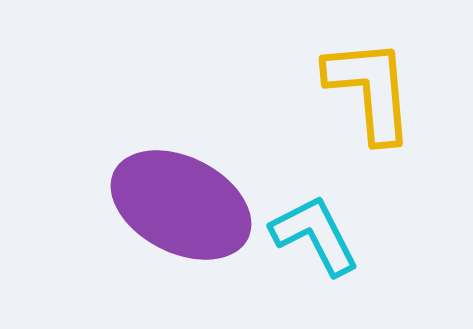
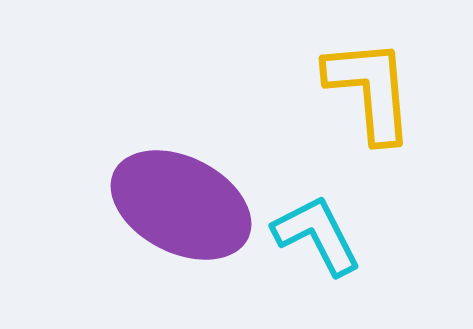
cyan L-shape: moved 2 px right
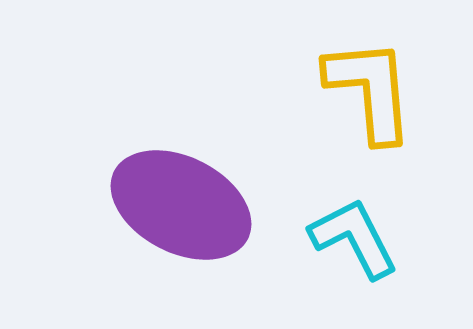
cyan L-shape: moved 37 px right, 3 px down
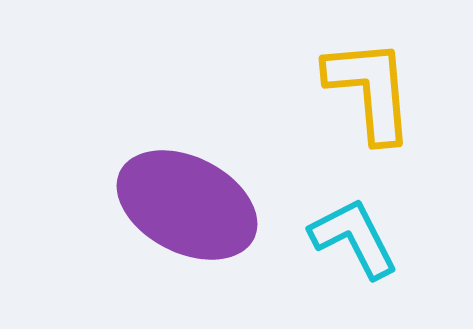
purple ellipse: moved 6 px right
